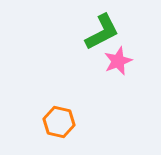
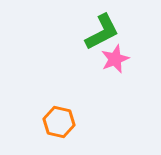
pink star: moved 3 px left, 2 px up
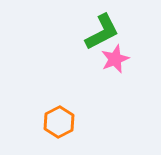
orange hexagon: rotated 20 degrees clockwise
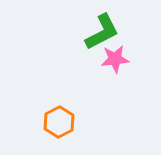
pink star: rotated 16 degrees clockwise
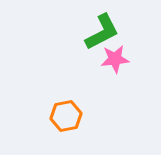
orange hexagon: moved 7 px right, 6 px up; rotated 16 degrees clockwise
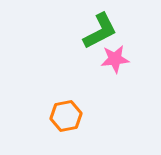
green L-shape: moved 2 px left, 1 px up
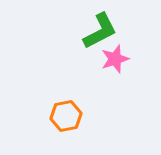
pink star: rotated 12 degrees counterclockwise
